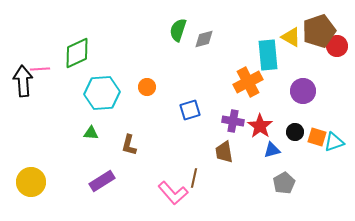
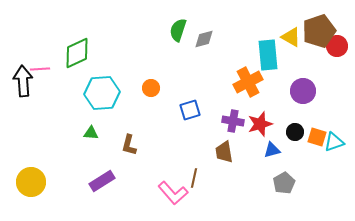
orange circle: moved 4 px right, 1 px down
red star: moved 2 px up; rotated 20 degrees clockwise
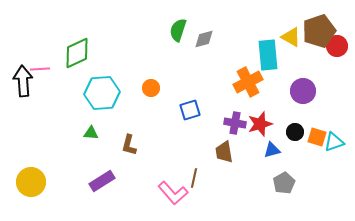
purple cross: moved 2 px right, 2 px down
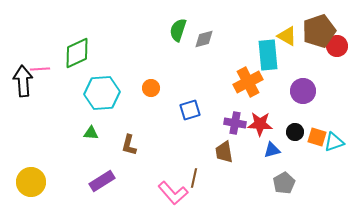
yellow triangle: moved 4 px left, 1 px up
red star: rotated 20 degrees clockwise
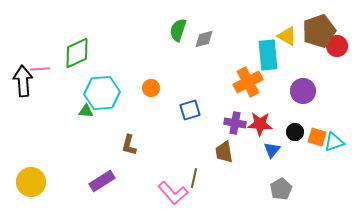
green triangle: moved 5 px left, 22 px up
blue triangle: rotated 36 degrees counterclockwise
gray pentagon: moved 3 px left, 6 px down
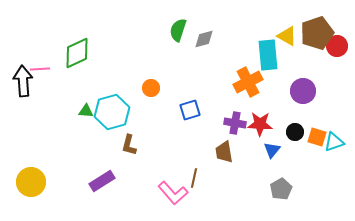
brown pentagon: moved 2 px left, 2 px down
cyan hexagon: moved 10 px right, 19 px down; rotated 12 degrees counterclockwise
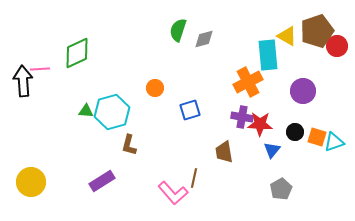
brown pentagon: moved 2 px up
orange circle: moved 4 px right
purple cross: moved 7 px right, 6 px up
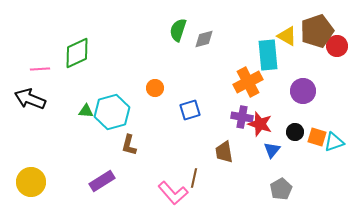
black arrow: moved 7 px right, 18 px down; rotated 64 degrees counterclockwise
red star: rotated 15 degrees clockwise
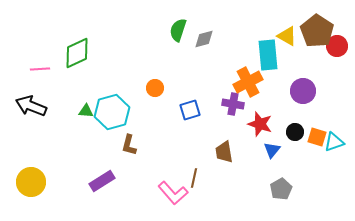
brown pentagon: rotated 20 degrees counterclockwise
black arrow: moved 1 px right, 7 px down
purple cross: moved 9 px left, 13 px up
